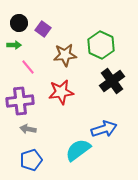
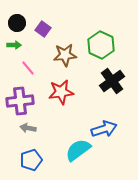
black circle: moved 2 px left
pink line: moved 1 px down
gray arrow: moved 1 px up
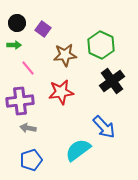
blue arrow: moved 2 px up; rotated 65 degrees clockwise
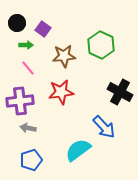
green arrow: moved 12 px right
brown star: moved 1 px left, 1 px down
black cross: moved 8 px right, 11 px down; rotated 25 degrees counterclockwise
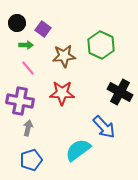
red star: moved 1 px right, 1 px down; rotated 10 degrees clockwise
purple cross: rotated 16 degrees clockwise
gray arrow: rotated 91 degrees clockwise
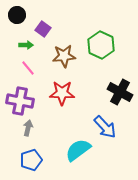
black circle: moved 8 px up
blue arrow: moved 1 px right
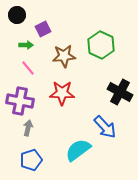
purple square: rotated 28 degrees clockwise
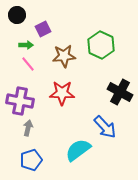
pink line: moved 4 px up
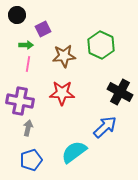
pink line: rotated 49 degrees clockwise
blue arrow: rotated 90 degrees counterclockwise
cyan semicircle: moved 4 px left, 2 px down
